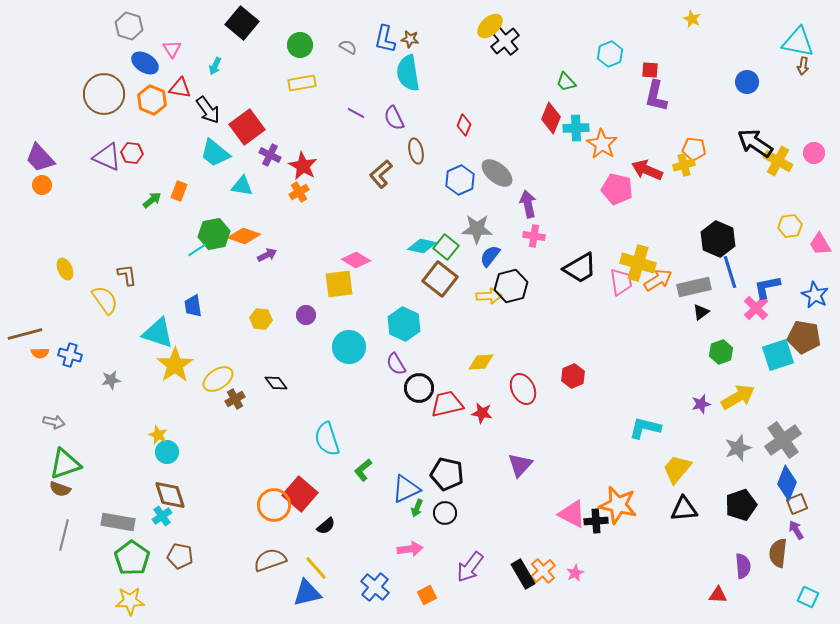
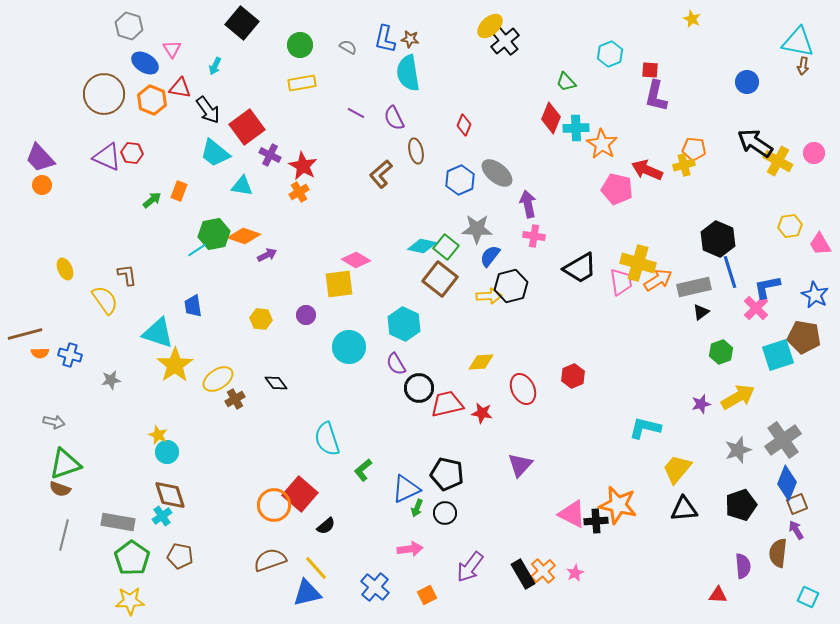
gray star at (738, 448): moved 2 px down
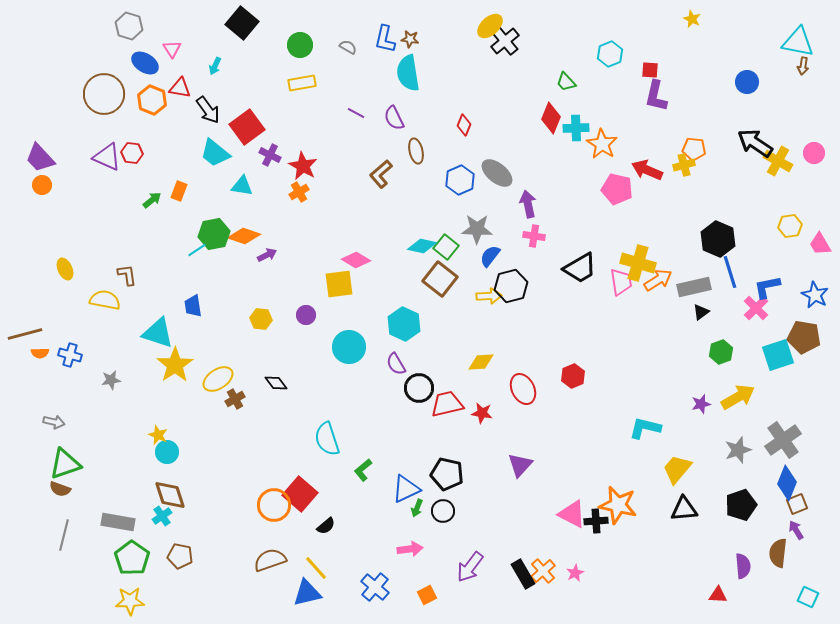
yellow semicircle at (105, 300): rotated 44 degrees counterclockwise
black circle at (445, 513): moved 2 px left, 2 px up
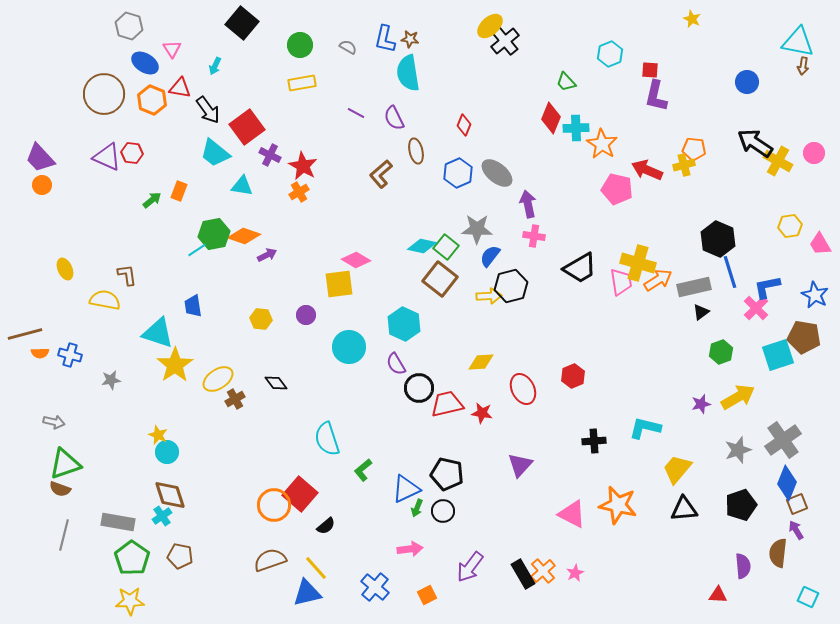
blue hexagon at (460, 180): moved 2 px left, 7 px up
black cross at (596, 521): moved 2 px left, 80 px up
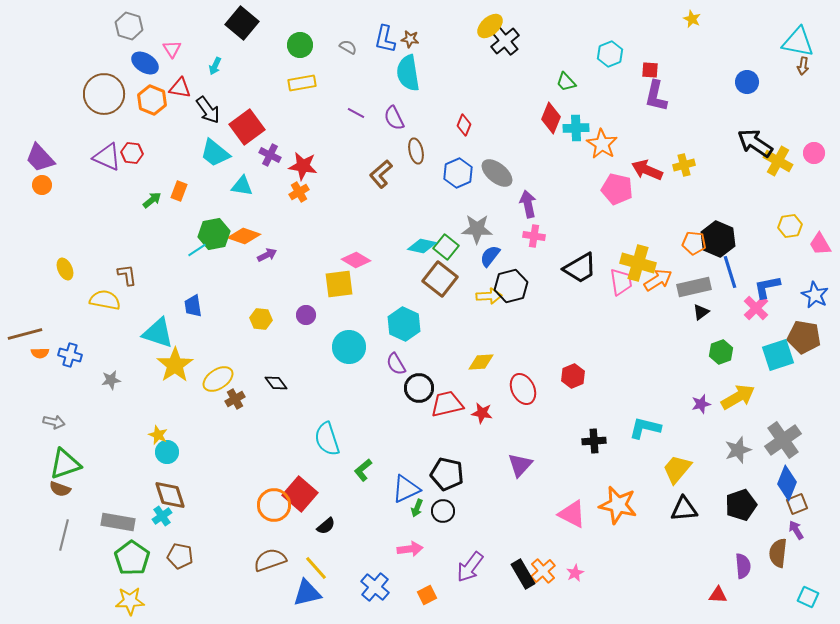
orange pentagon at (694, 149): moved 94 px down
red star at (303, 166): rotated 20 degrees counterclockwise
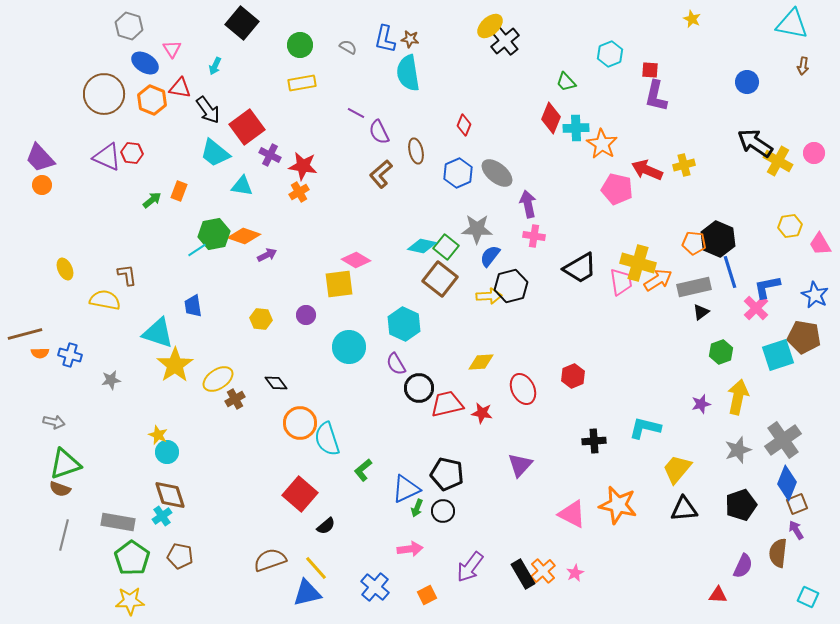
cyan triangle at (798, 42): moved 6 px left, 18 px up
purple semicircle at (394, 118): moved 15 px left, 14 px down
yellow arrow at (738, 397): rotated 48 degrees counterclockwise
orange circle at (274, 505): moved 26 px right, 82 px up
purple semicircle at (743, 566): rotated 30 degrees clockwise
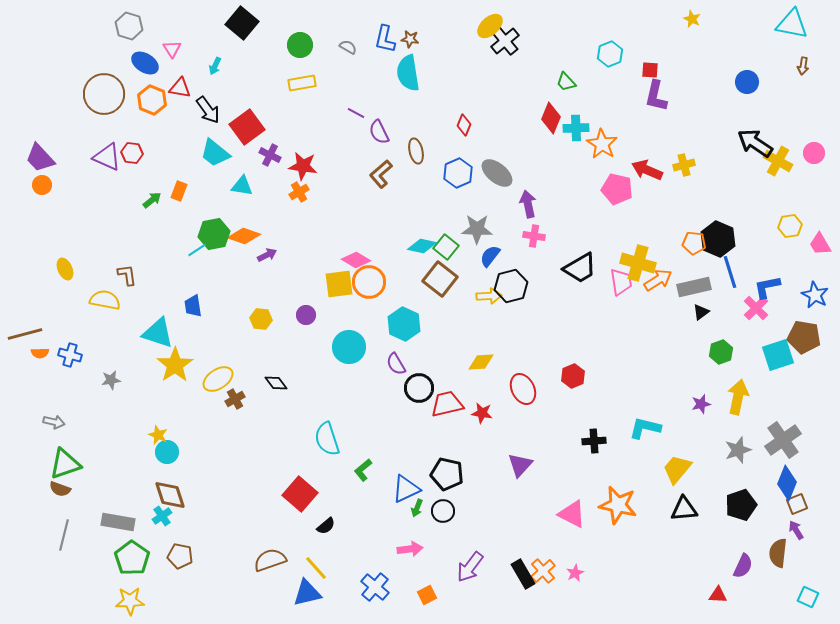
orange circle at (300, 423): moved 69 px right, 141 px up
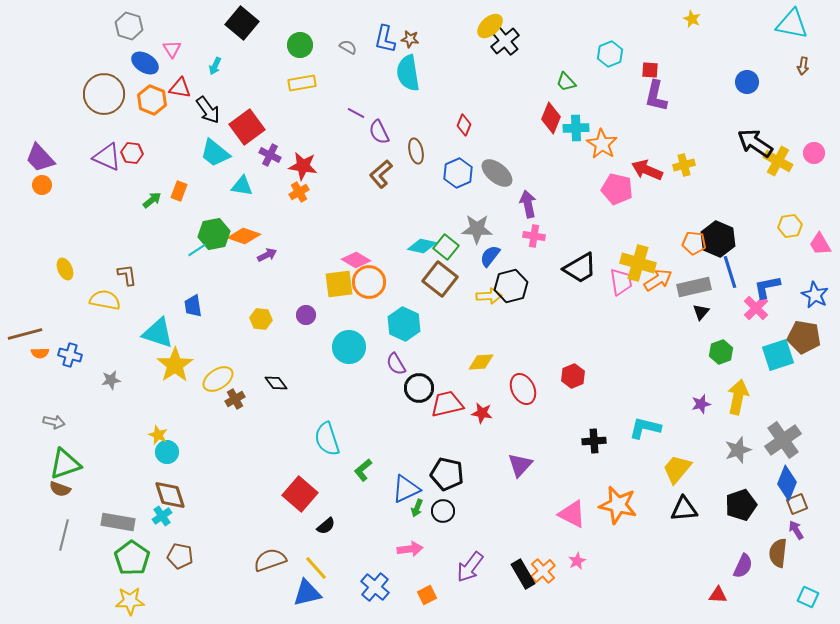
black triangle at (701, 312): rotated 12 degrees counterclockwise
pink star at (575, 573): moved 2 px right, 12 px up
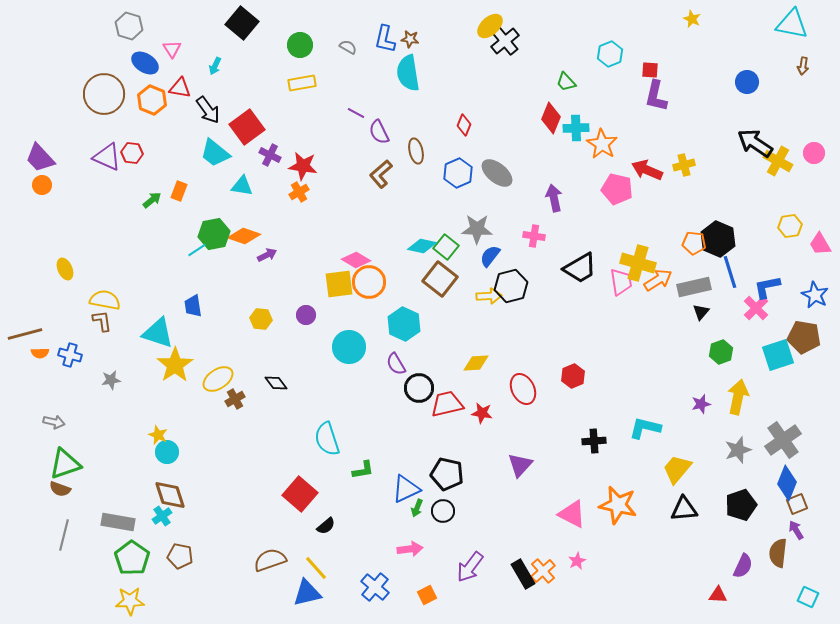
purple arrow at (528, 204): moved 26 px right, 6 px up
brown L-shape at (127, 275): moved 25 px left, 46 px down
yellow diamond at (481, 362): moved 5 px left, 1 px down
green L-shape at (363, 470): rotated 150 degrees counterclockwise
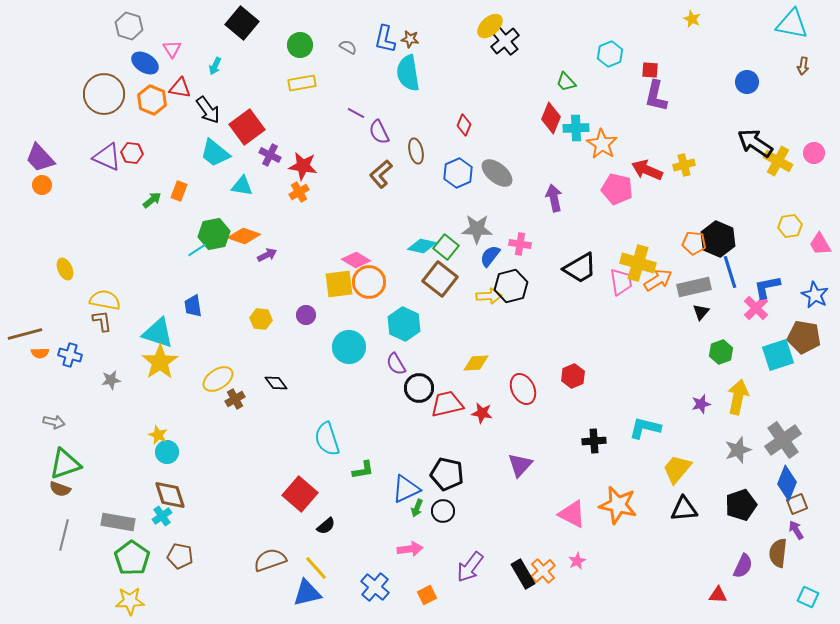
pink cross at (534, 236): moved 14 px left, 8 px down
yellow star at (175, 365): moved 15 px left, 3 px up
